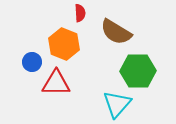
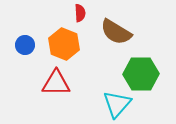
blue circle: moved 7 px left, 17 px up
green hexagon: moved 3 px right, 3 px down
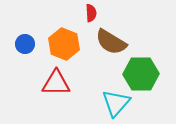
red semicircle: moved 11 px right
brown semicircle: moved 5 px left, 10 px down
blue circle: moved 1 px up
cyan triangle: moved 1 px left, 1 px up
